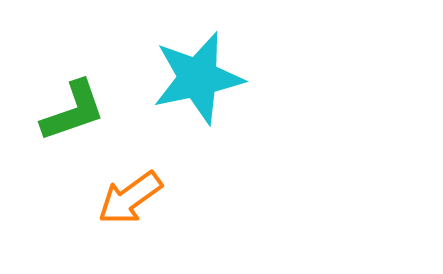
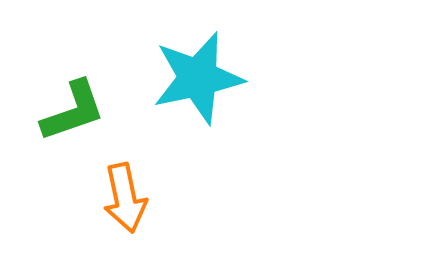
orange arrow: moved 5 px left; rotated 66 degrees counterclockwise
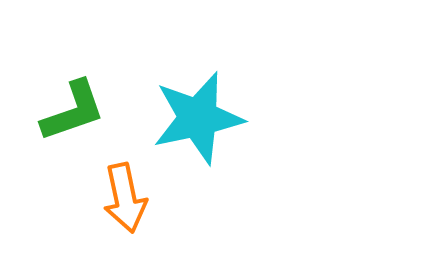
cyan star: moved 40 px down
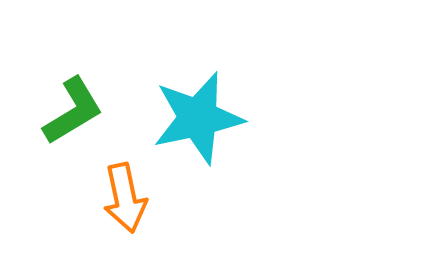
green L-shape: rotated 12 degrees counterclockwise
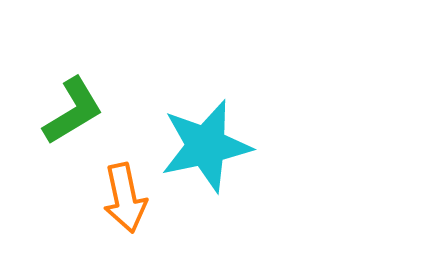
cyan star: moved 8 px right, 28 px down
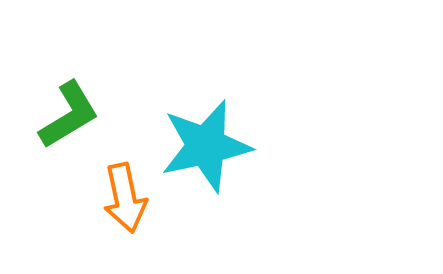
green L-shape: moved 4 px left, 4 px down
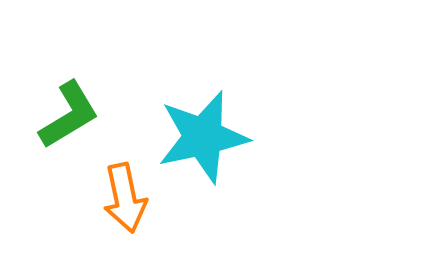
cyan star: moved 3 px left, 9 px up
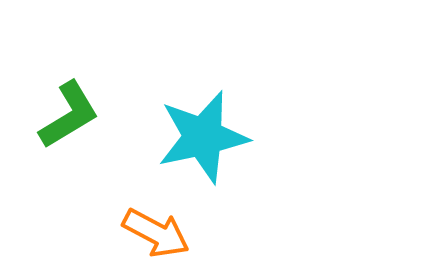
orange arrow: moved 31 px right, 35 px down; rotated 50 degrees counterclockwise
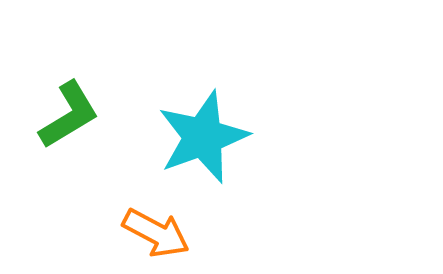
cyan star: rotated 8 degrees counterclockwise
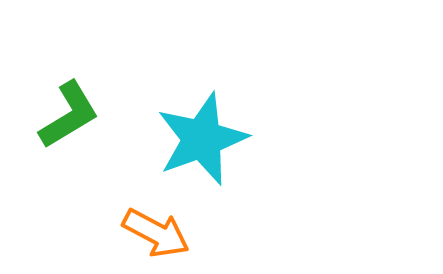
cyan star: moved 1 px left, 2 px down
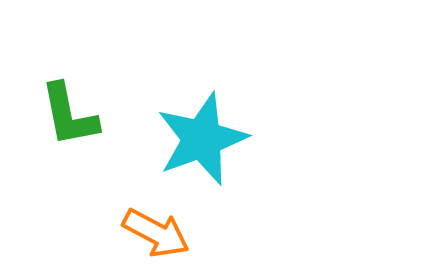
green L-shape: rotated 110 degrees clockwise
